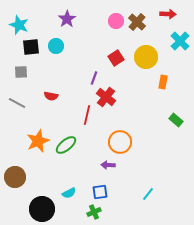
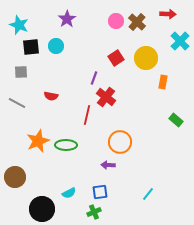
yellow circle: moved 1 px down
green ellipse: rotated 40 degrees clockwise
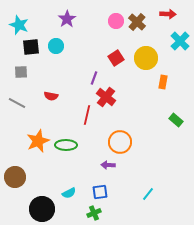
green cross: moved 1 px down
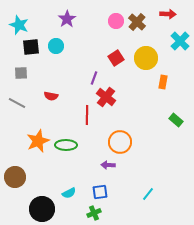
gray square: moved 1 px down
red line: rotated 12 degrees counterclockwise
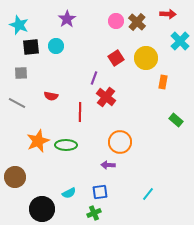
red line: moved 7 px left, 3 px up
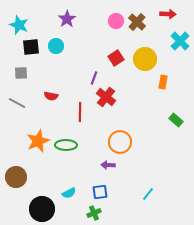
yellow circle: moved 1 px left, 1 px down
brown circle: moved 1 px right
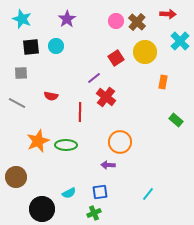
cyan star: moved 3 px right, 6 px up
yellow circle: moved 7 px up
purple line: rotated 32 degrees clockwise
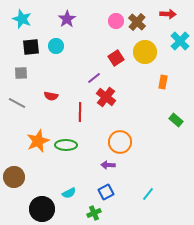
brown circle: moved 2 px left
blue square: moved 6 px right; rotated 21 degrees counterclockwise
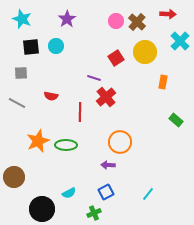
purple line: rotated 56 degrees clockwise
red cross: rotated 12 degrees clockwise
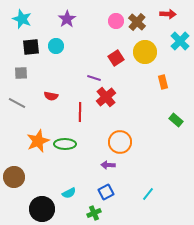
orange rectangle: rotated 24 degrees counterclockwise
green ellipse: moved 1 px left, 1 px up
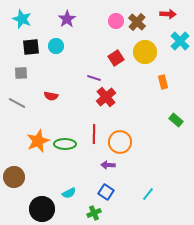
red line: moved 14 px right, 22 px down
blue square: rotated 28 degrees counterclockwise
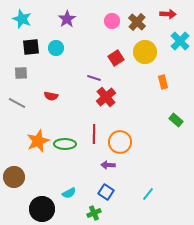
pink circle: moved 4 px left
cyan circle: moved 2 px down
